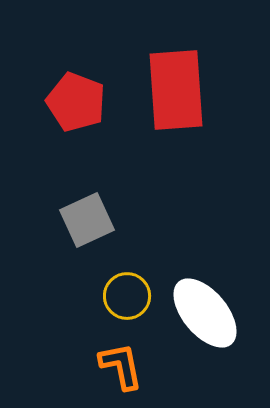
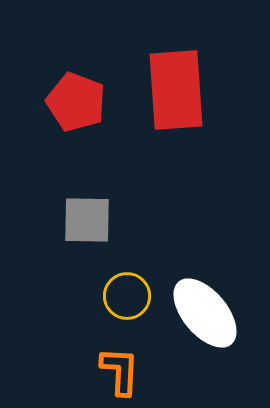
gray square: rotated 26 degrees clockwise
orange L-shape: moved 1 px left, 5 px down; rotated 14 degrees clockwise
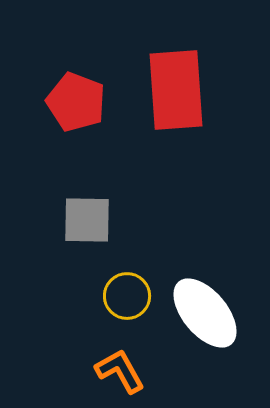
orange L-shape: rotated 32 degrees counterclockwise
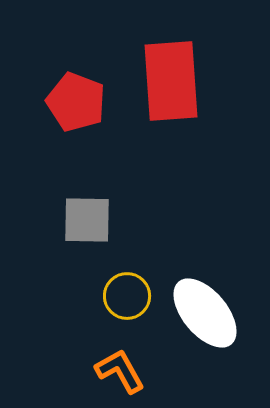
red rectangle: moved 5 px left, 9 px up
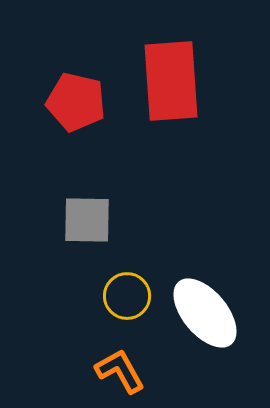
red pentagon: rotated 8 degrees counterclockwise
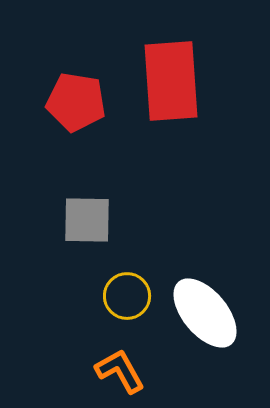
red pentagon: rotated 4 degrees counterclockwise
